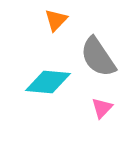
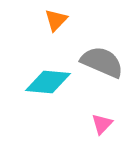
gray semicircle: moved 4 px right, 5 px down; rotated 147 degrees clockwise
pink triangle: moved 16 px down
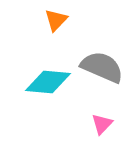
gray semicircle: moved 5 px down
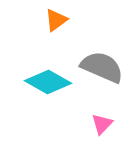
orange triangle: rotated 10 degrees clockwise
cyan diamond: rotated 24 degrees clockwise
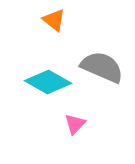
orange triangle: moved 2 px left; rotated 45 degrees counterclockwise
pink triangle: moved 27 px left
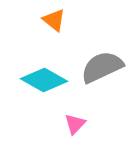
gray semicircle: rotated 48 degrees counterclockwise
cyan diamond: moved 4 px left, 2 px up
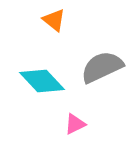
cyan diamond: moved 2 px left, 1 px down; rotated 18 degrees clockwise
pink triangle: rotated 20 degrees clockwise
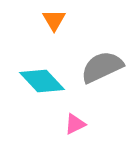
orange triangle: rotated 20 degrees clockwise
